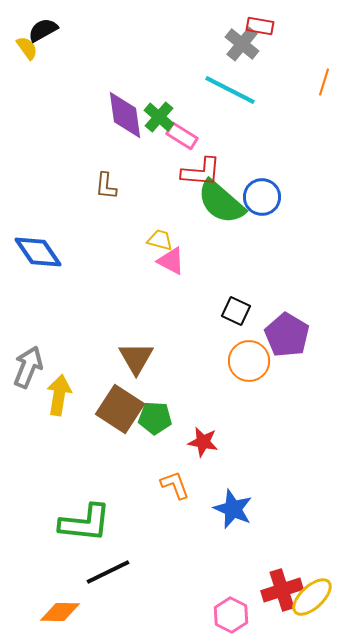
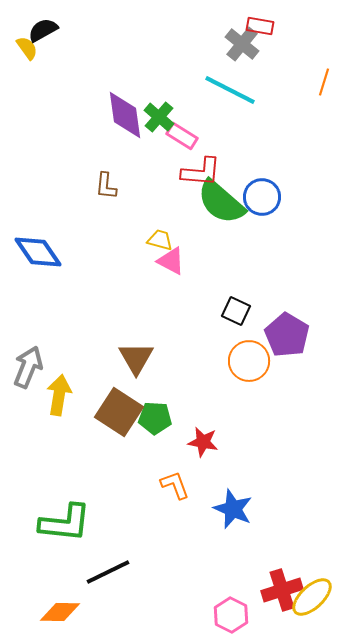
brown square: moved 1 px left, 3 px down
green L-shape: moved 20 px left
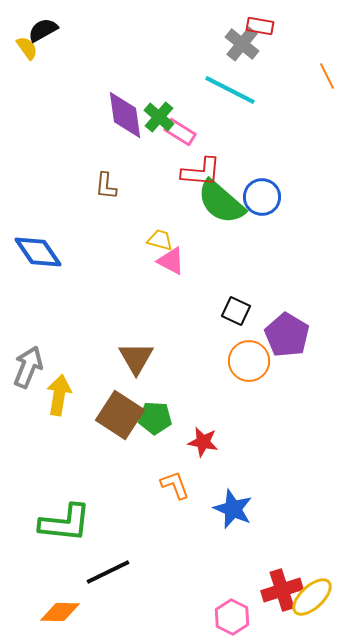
orange line: moved 3 px right, 6 px up; rotated 44 degrees counterclockwise
pink rectangle: moved 2 px left, 4 px up
brown square: moved 1 px right, 3 px down
pink hexagon: moved 1 px right, 2 px down
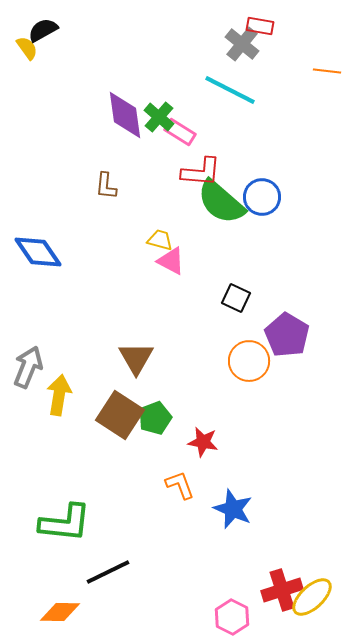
orange line: moved 5 px up; rotated 56 degrees counterclockwise
black square: moved 13 px up
green pentagon: rotated 24 degrees counterclockwise
orange L-shape: moved 5 px right
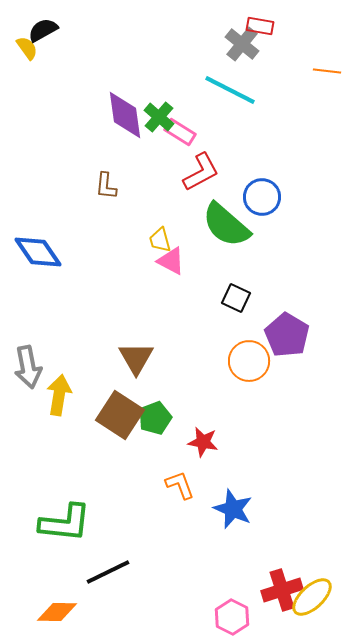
red L-shape: rotated 33 degrees counterclockwise
green semicircle: moved 5 px right, 23 px down
yellow trapezoid: rotated 120 degrees counterclockwise
gray arrow: rotated 147 degrees clockwise
orange diamond: moved 3 px left
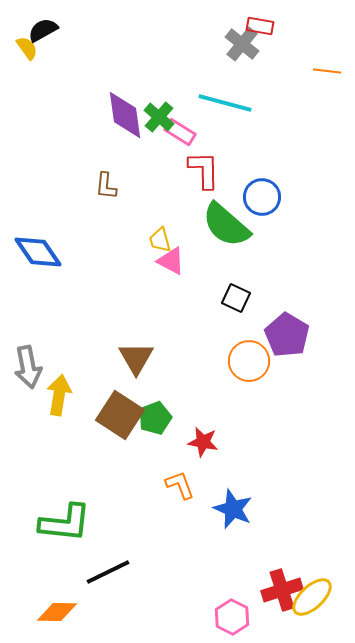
cyan line: moved 5 px left, 13 px down; rotated 12 degrees counterclockwise
red L-shape: moved 3 px right, 2 px up; rotated 63 degrees counterclockwise
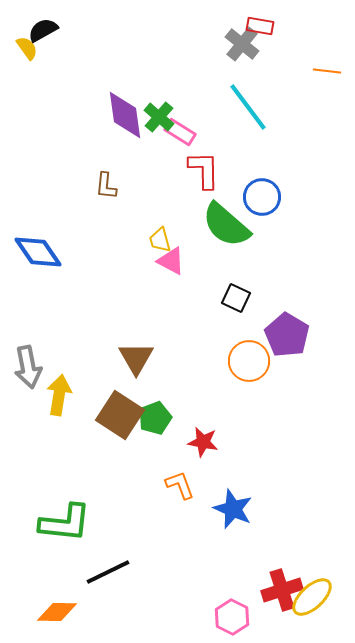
cyan line: moved 23 px right, 4 px down; rotated 38 degrees clockwise
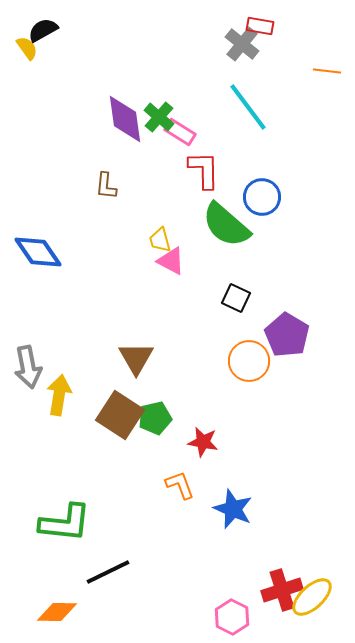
purple diamond: moved 4 px down
green pentagon: rotated 8 degrees clockwise
